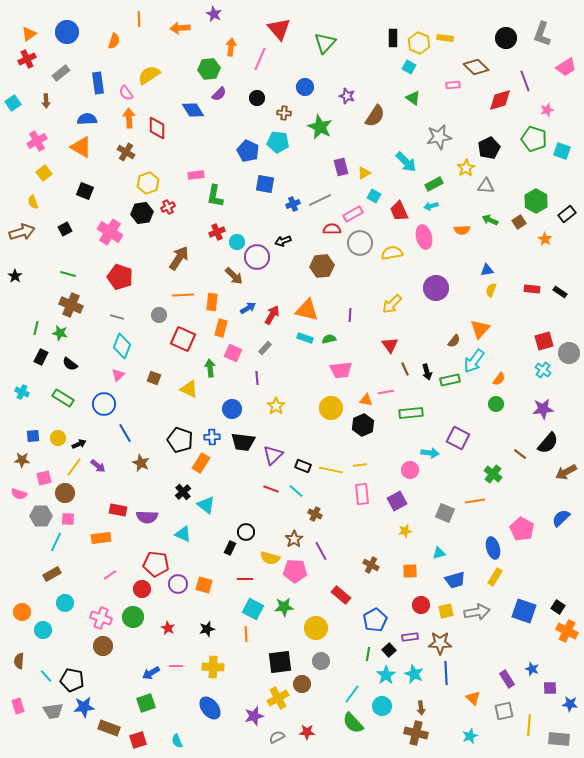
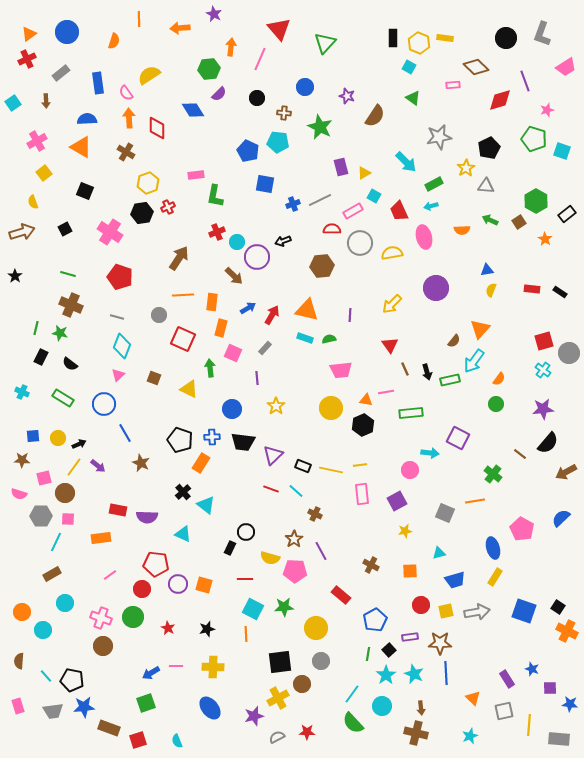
pink rectangle at (353, 214): moved 3 px up
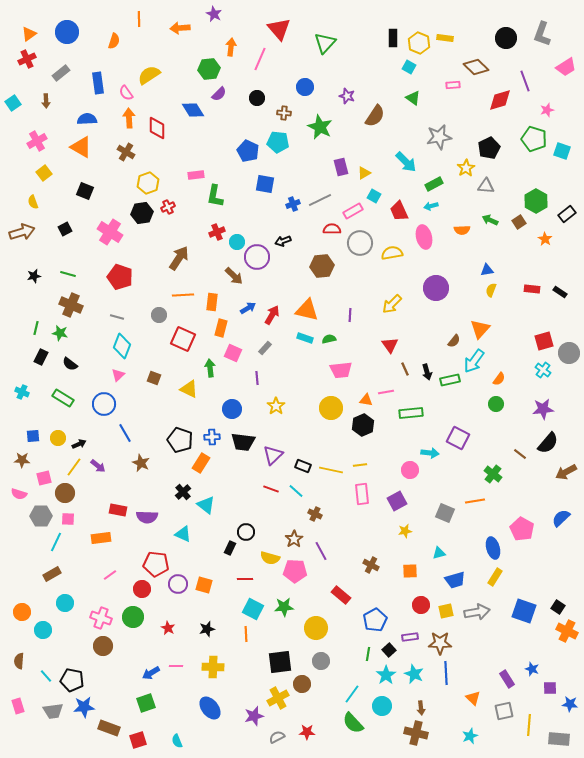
black star at (15, 276): moved 19 px right; rotated 24 degrees clockwise
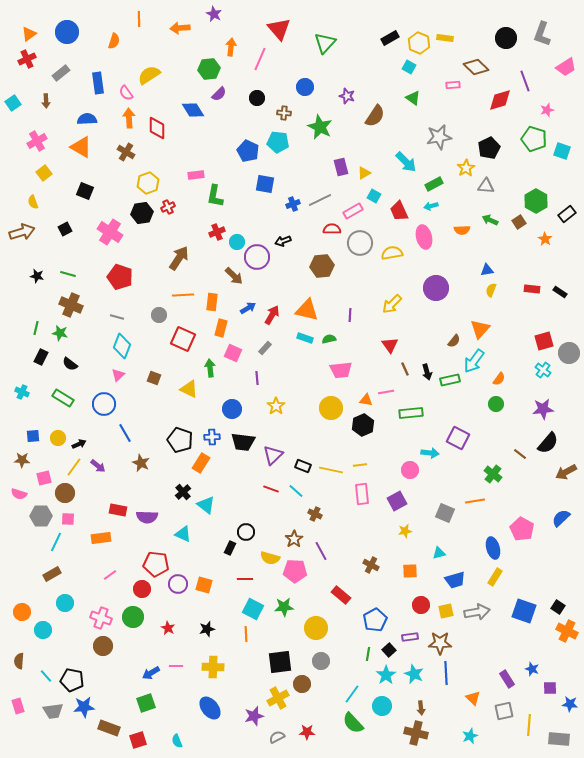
black rectangle at (393, 38): moved 3 px left; rotated 60 degrees clockwise
black star at (34, 276): moved 3 px right; rotated 24 degrees clockwise
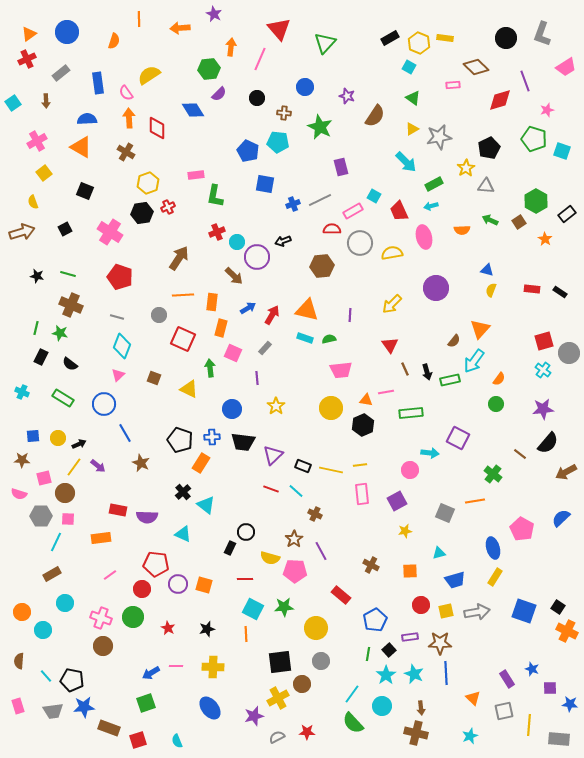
yellow triangle at (364, 173): moved 48 px right, 44 px up
blue triangle at (487, 270): rotated 24 degrees clockwise
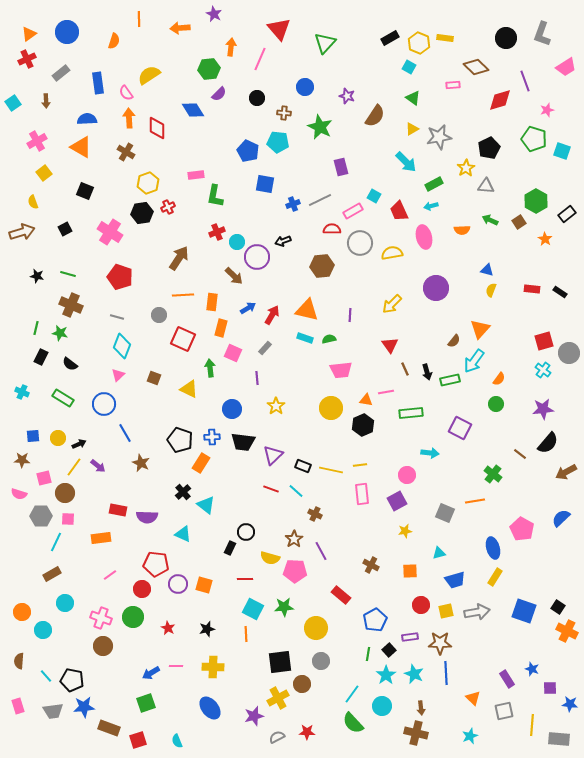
purple square at (458, 438): moved 2 px right, 10 px up
pink circle at (410, 470): moved 3 px left, 5 px down
yellow line at (529, 725): moved 3 px right
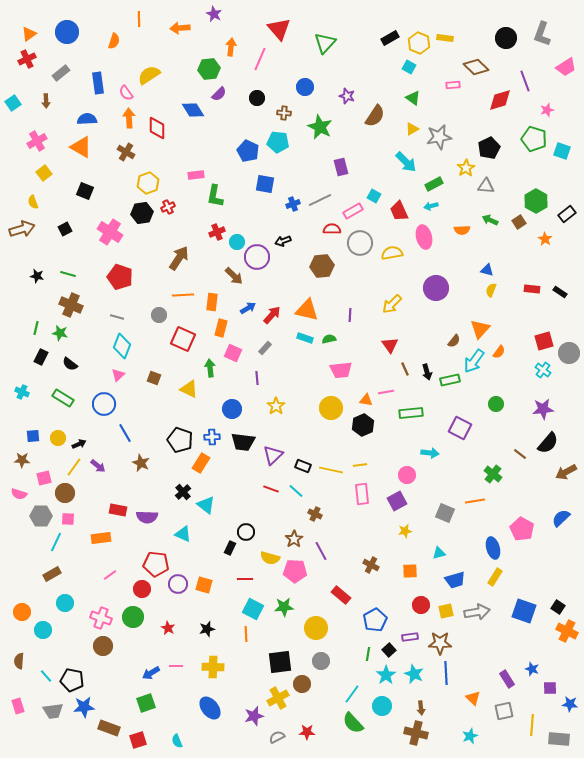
brown arrow at (22, 232): moved 3 px up
red arrow at (272, 315): rotated 12 degrees clockwise
orange semicircle at (499, 379): moved 27 px up
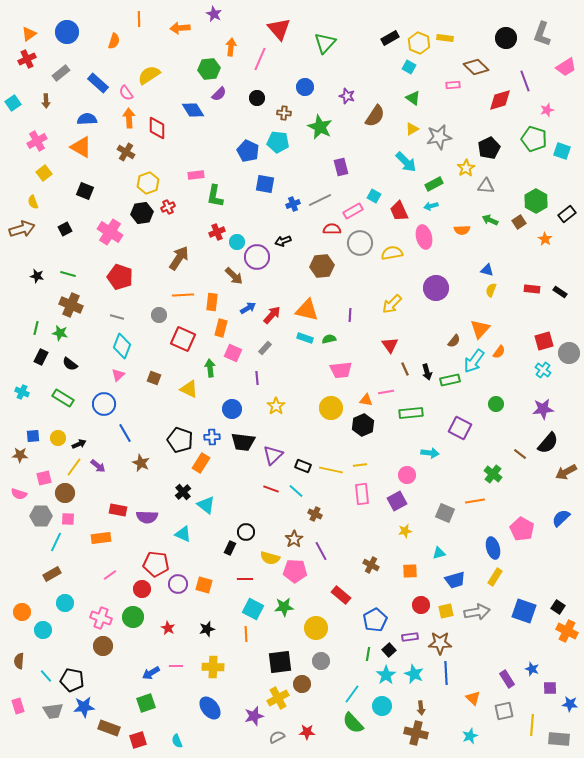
blue rectangle at (98, 83): rotated 40 degrees counterclockwise
brown star at (22, 460): moved 2 px left, 5 px up
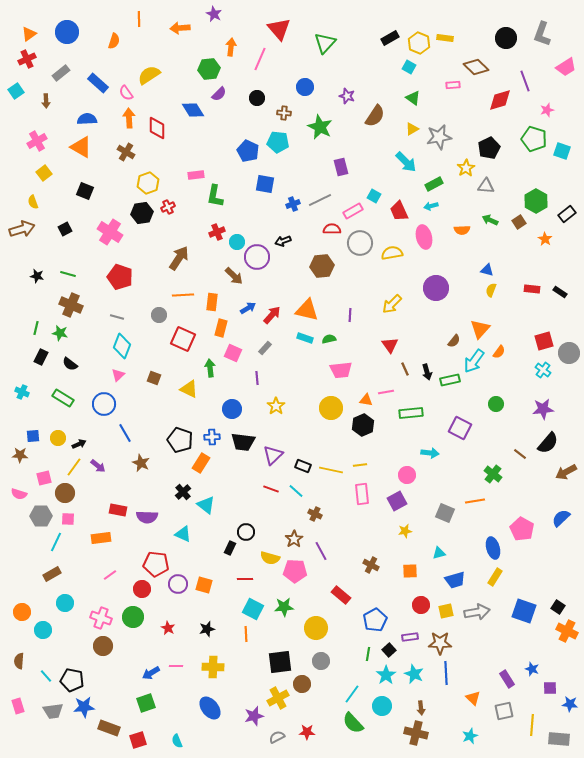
cyan square at (13, 103): moved 3 px right, 12 px up
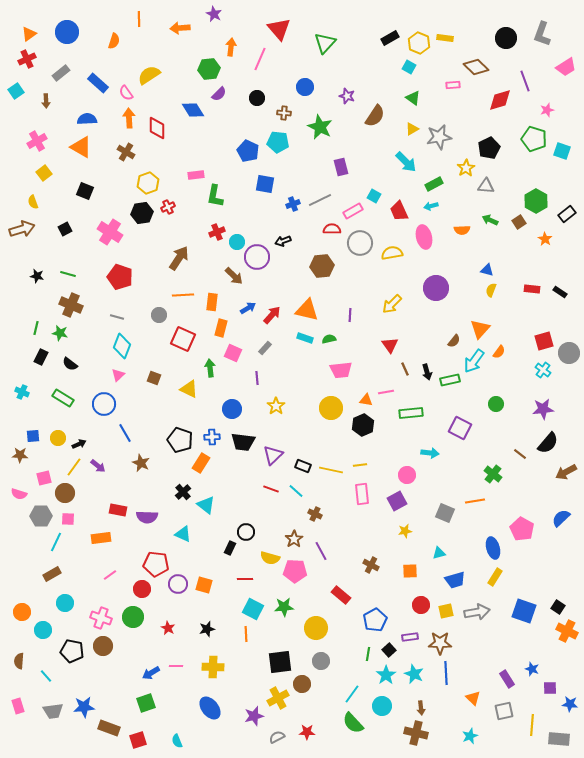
black pentagon at (72, 680): moved 29 px up
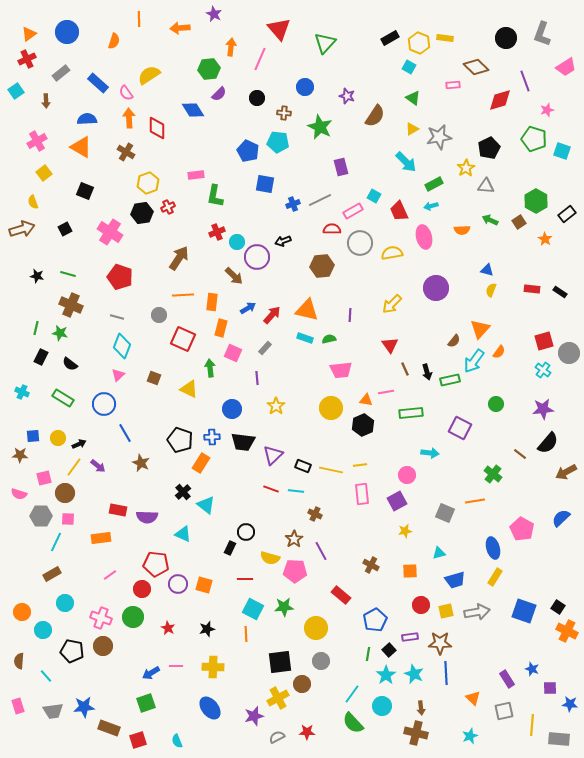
cyan line at (296, 491): rotated 35 degrees counterclockwise
